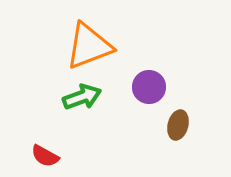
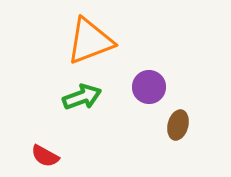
orange triangle: moved 1 px right, 5 px up
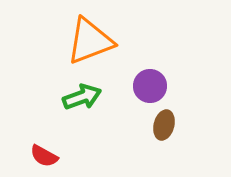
purple circle: moved 1 px right, 1 px up
brown ellipse: moved 14 px left
red semicircle: moved 1 px left
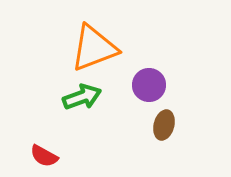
orange triangle: moved 4 px right, 7 px down
purple circle: moved 1 px left, 1 px up
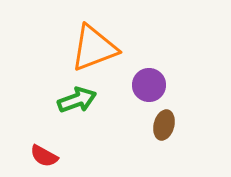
green arrow: moved 5 px left, 3 px down
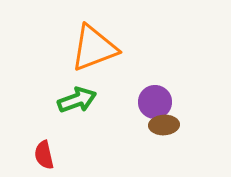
purple circle: moved 6 px right, 17 px down
brown ellipse: rotated 72 degrees clockwise
red semicircle: moved 1 px up; rotated 48 degrees clockwise
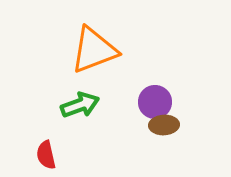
orange triangle: moved 2 px down
green arrow: moved 3 px right, 5 px down
red semicircle: moved 2 px right
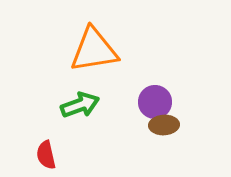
orange triangle: rotated 12 degrees clockwise
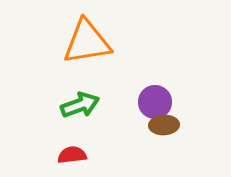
orange triangle: moved 7 px left, 8 px up
red semicircle: moved 26 px right; rotated 96 degrees clockwise
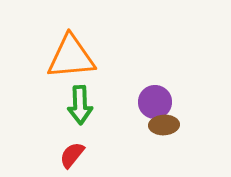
orange triangle: moved 16 px left, 15 px down; rotated 4 degrees clockwise
green arrow: rotated 108 degrees clockwise
red semicircle: rotated 44 degrees counterclockwise
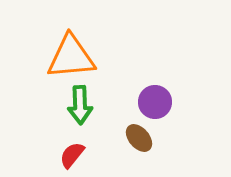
brown ellipse: moved 25 px left, 13 px down; rotated 52 degrees clockwise
